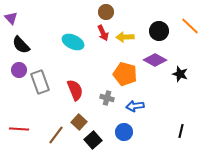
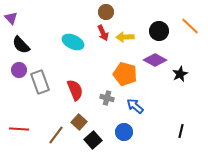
black star: rotated 28 degrees clockwise
blue arrow: rotated 48 degrees clockwise
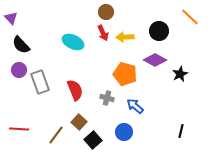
orange line: moved 9 px up
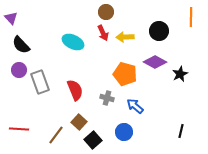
orange line: moved 1 px right; rotated 48 degrees clockwise
purple diamond: moved 2 px down
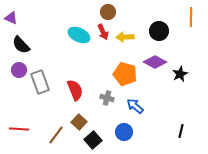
brown circle: moved 2 px right
purple triangle: rotated 24 degrees counterclockwise
red arrow: moved 1 px up
cyan ellipse: moved 6 px right, 7 px up
